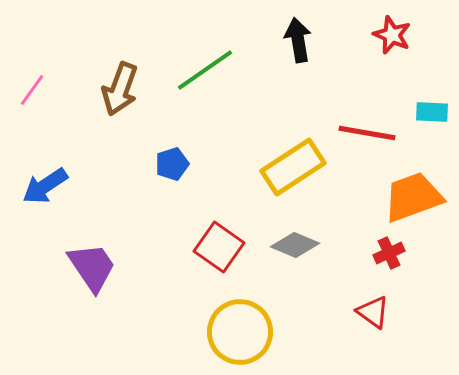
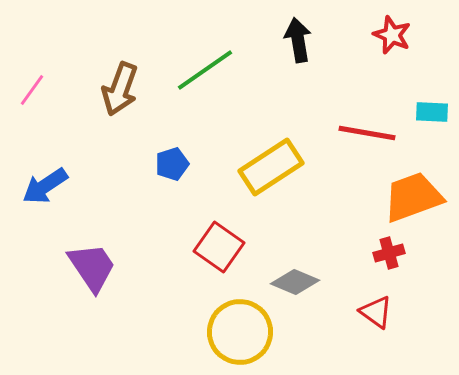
yellow rectangle: moved 22 px left
gray diamond: moved 37 px down
red cross: rotated 8 degrees clockwise
red triangle: moved 3 px right
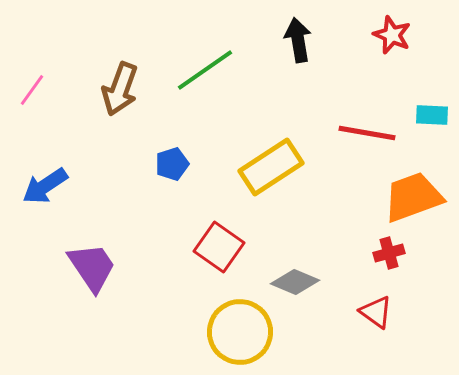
cyan rectangle: moved 3 px down
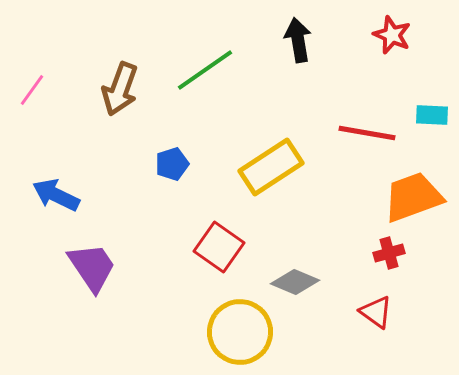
blue arrow: moved 11 px right, 9 px down; rotated 60 degrees clockwise
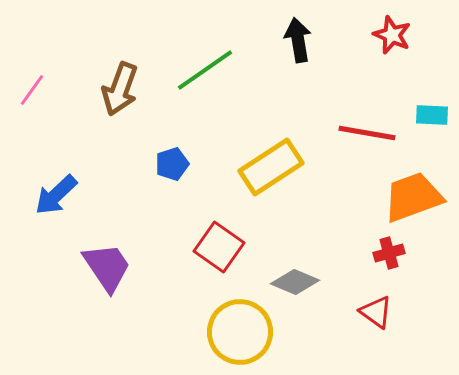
blue arrow: rotated 69 degrees counterclockwise
purple trapezoid: moved 15 px right
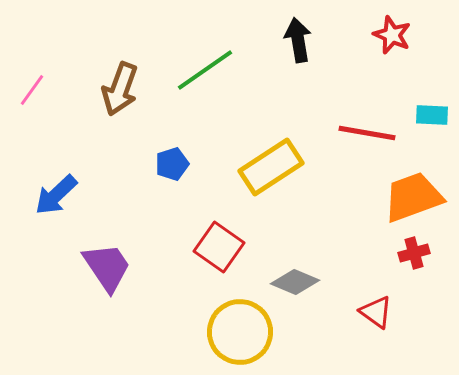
red cross: moved 25 px right
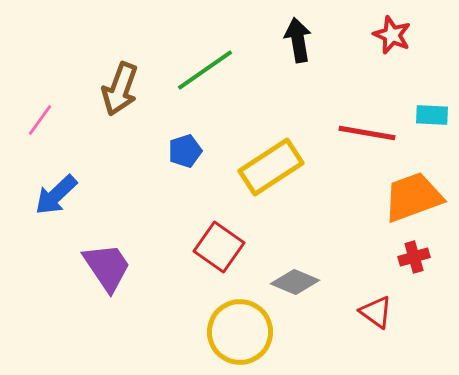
pink line: moved 8 px right, 30 px down
blue pentagon: moved 13 px right, 13 px up
red cross: moved 4 px down
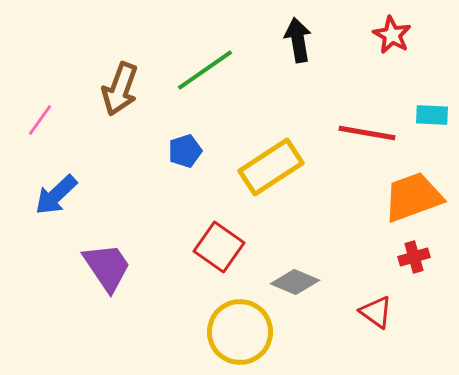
red star: rotated 6 degrees clockwise
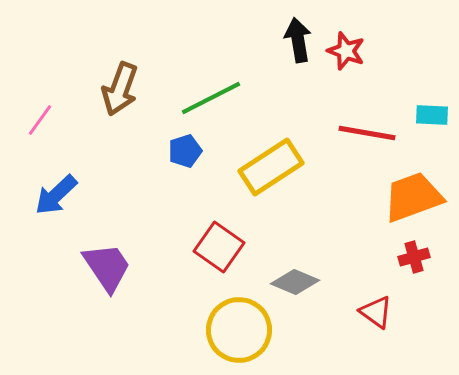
red star: moved 46 px left, 16 px down; rotated 9 degrees counterclockwise
green line: moved 6 px right, 28 px down; rotated 8 degrees clockwise
yellow circle: moved 1 px left, 2 px up
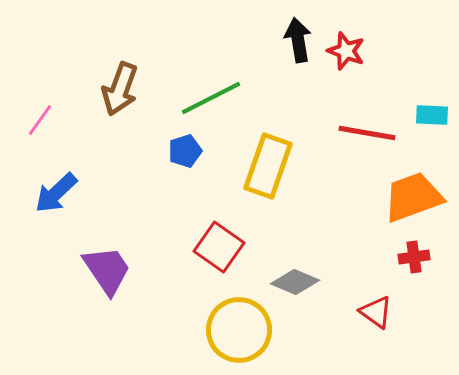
yellow rectangle: moved 3 px left, 1 px up; rotated 38 degrees counterclockwise
blue arrow: moved 2 px up
red cross: rotated 8 degrees clockwise
purple trapezoid: moved 3 px down
